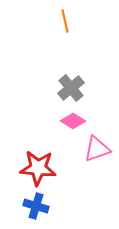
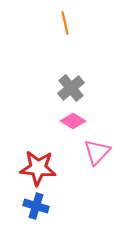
orange line: moved 2 px down
pink triangle: moved 3 px down; rotated 28 degrees counterclockwise
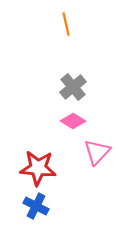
orange line: moved 1 px right, 1 px down
gray cross: moved 2 px right, 1 px up
blue cross: rotated 10 degrees clockwise
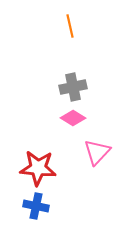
orange line: moved 4 px right, 2 px down
gray cross: rotated 28 degrees clockwise
pink diamond: moved 3 px up
blue cross: rotated 15 degrees counterclockwise
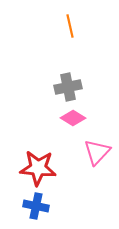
gray cross: moved 5 px left
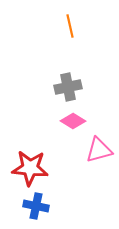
pink diamond: moved 3 px down
pink triangle: moved 2 px right, 2 px up; rotated 32 degrees clockwise
red star: moved 8 px left
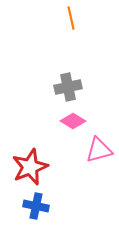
orange line: moved 1 px right, 8 px up
red star: moved 1 px up; rotated 27 degrees counterclockwise
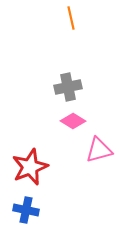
blue cross: moved 10 px left, 4 px down
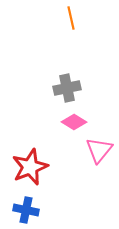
gray cross: moved 1 px left, 1 px down
pink diamond: moved 1 px right, 1 px down
pink triangle: rotated 36 degrees counterclockwise
